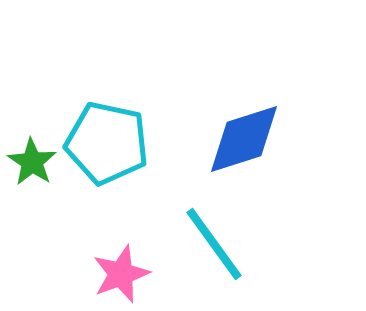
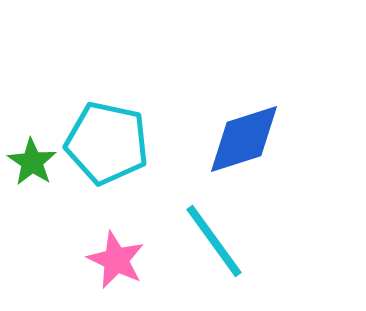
cyan line: moved 3 px up
pink star: moved 5 px left, 14 px up; rotated 26 degrees counterclockwise
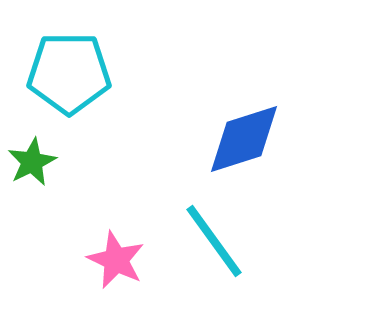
cyan pentagon: moved 38 px left, 70 px up; rotated 12 degrees counterclockwise
green star: rotated 12 degrees clockwise
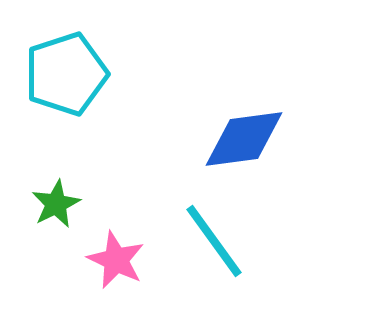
cyan pentagon: moved 3 px left, 1 px down; rotated 18 degrees counterclockwise
blue diamond: rotated 10 degrees clockwise
green star: moved 24 px right, 42 px down
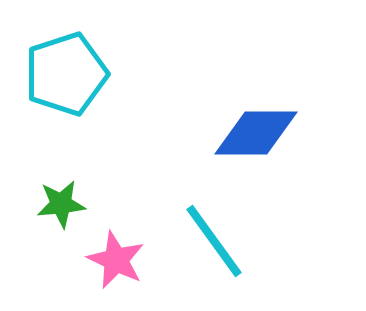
blue diamond: moved 12 px right, 6 px up; rotated 8 degrees clockwise
green star: moved 5 px right; rotated 21 degrees clockwise
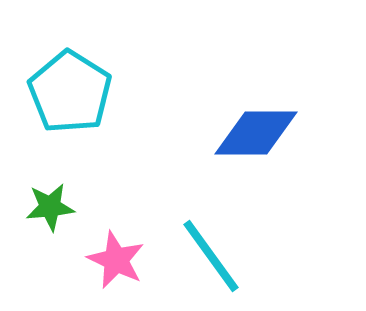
cyan pentagon: moved 4 px right, 18 px down; rotated 22 degrees counterclockwise
green star: moved 11 px left, 3 px down
cyan line: moved 3 px left, 15 px down
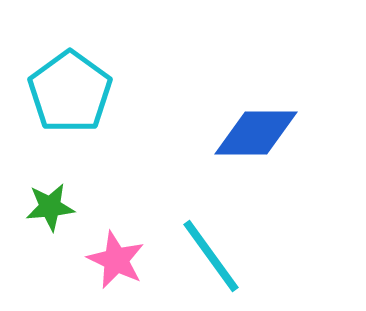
cyan pentagon: rotated 4 degrees clockwise
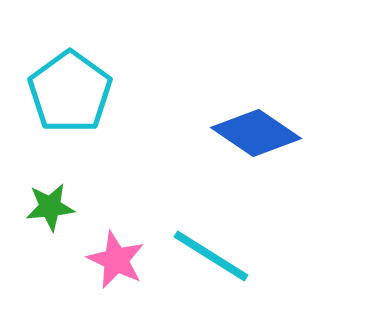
blue diamond: rotated 34 degrees clockwise
cyan line: rotated 22 degrees counterclockwise
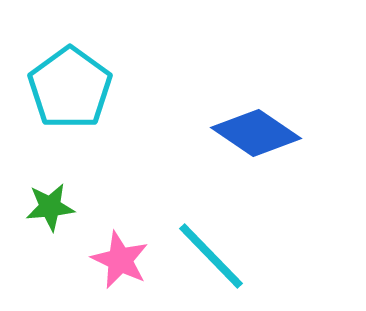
cyan pentagon: moved 4 px up
cyan line: rotated 14 degrees clockwise
pink star: moved 4 px right
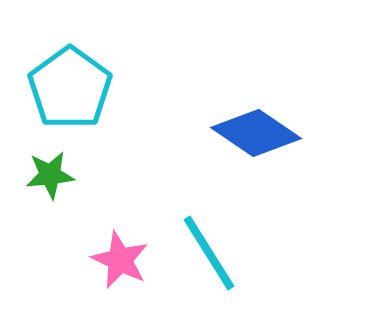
green star: moved 32 px up
cyan line: moved 2 px left, 3 px up; rotated 12 degrees clockwise
